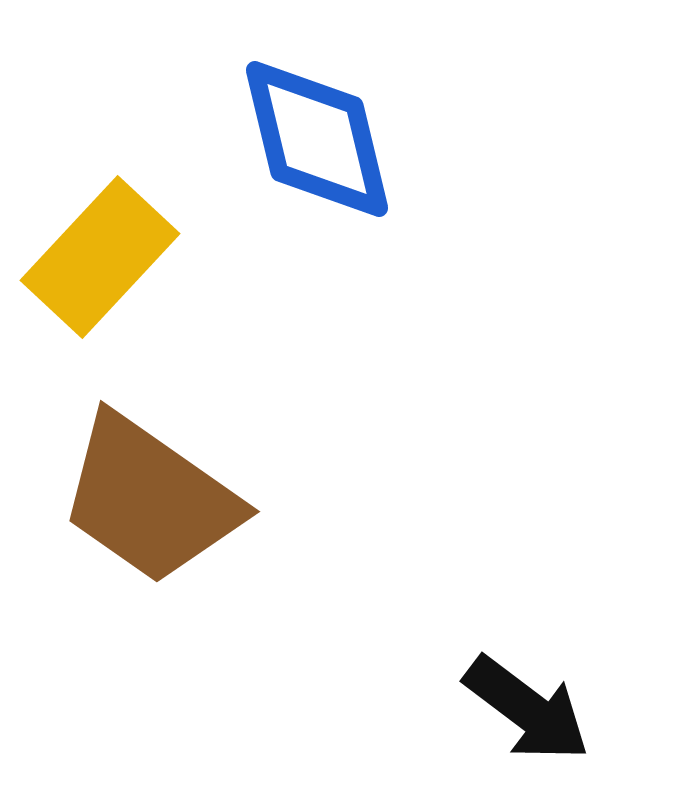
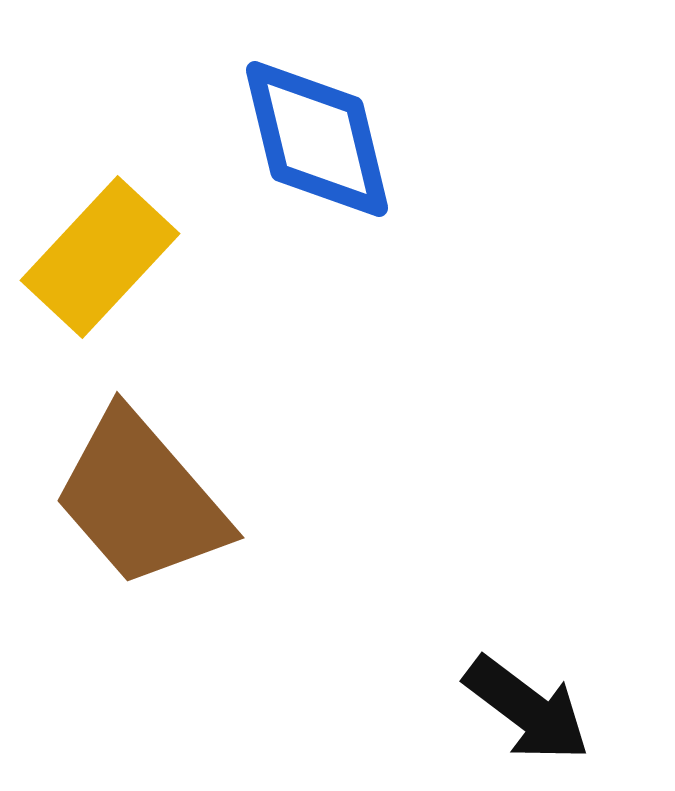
brown trapezoid: moved 9 px left; rotated 14 degrees clockwise
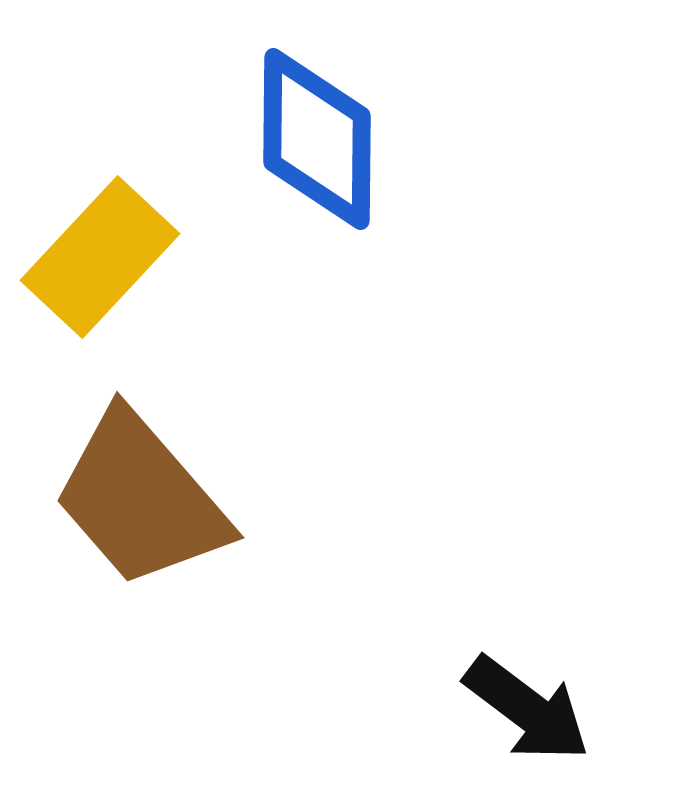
blue diamond: rotated 14 degrees clockwise
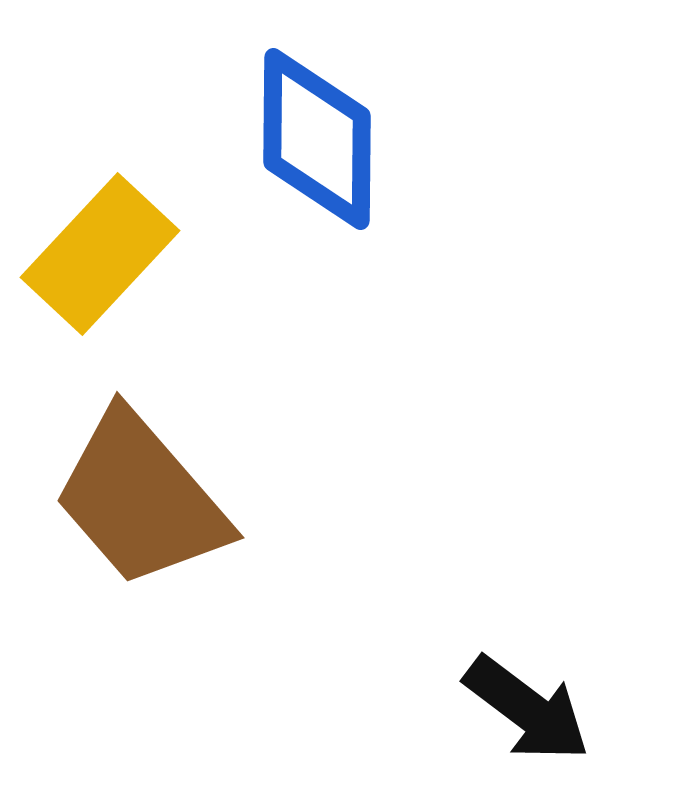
yellow rectangle: moved 3 px up
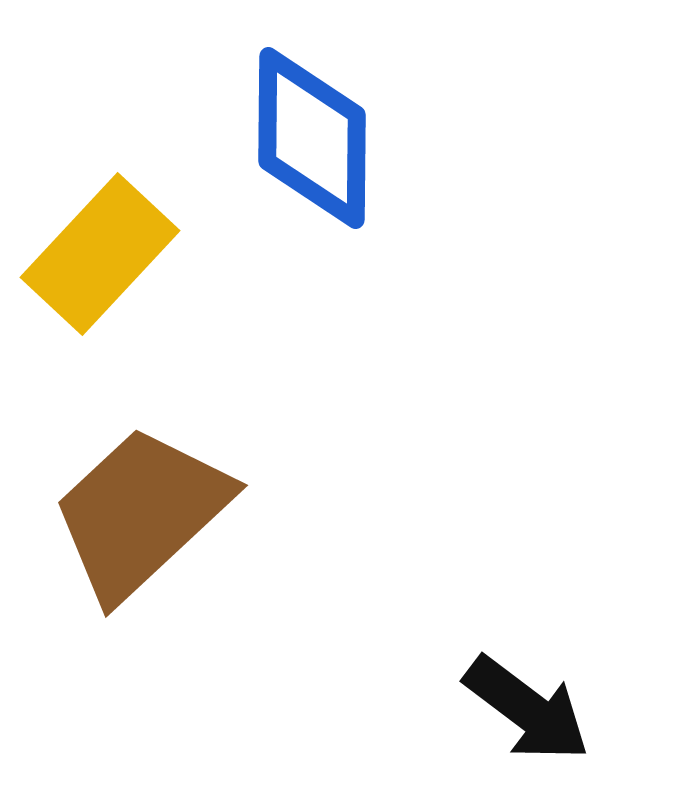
blue diamond: moved 5 px left, 1 px up
brown trapezoid: moved 14 px down; rotated 88 degrees clockwise
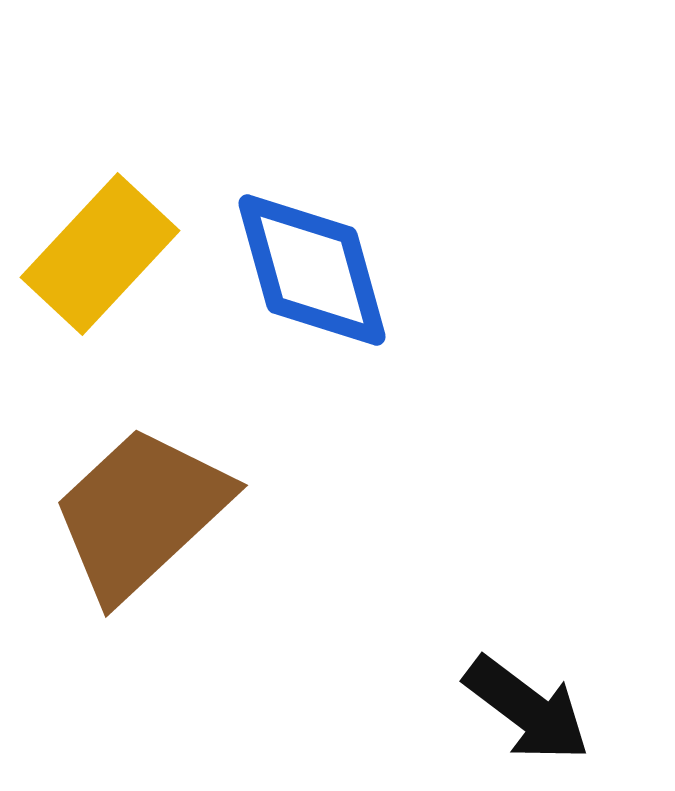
blue diamond: moved 132 px down; rotated 16 degrees counterclockwise
